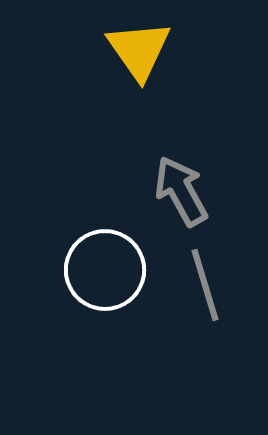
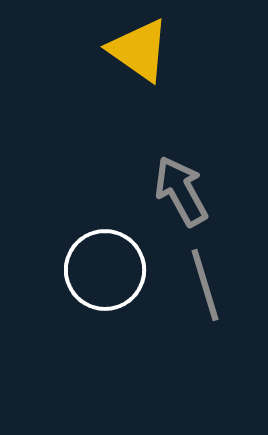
yellow triangle: rotated 20 degrees counterclockwise
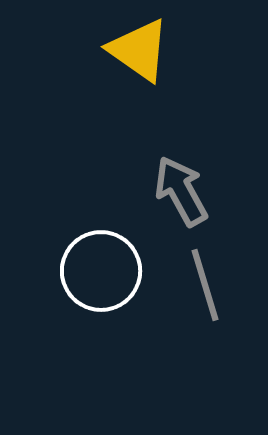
white circle: moved 4 px left, 1 px down
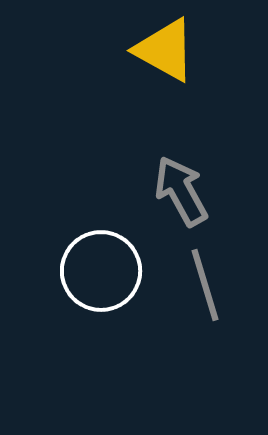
yellow triangle: moved 26 px right; rotated 6 degrees counterclockwise
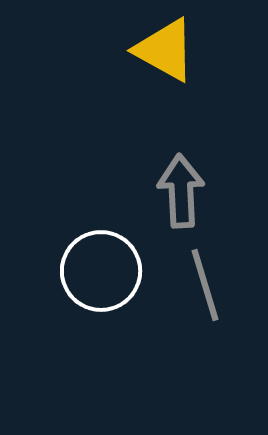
gray arrow: rotated 26 degrees clockwise
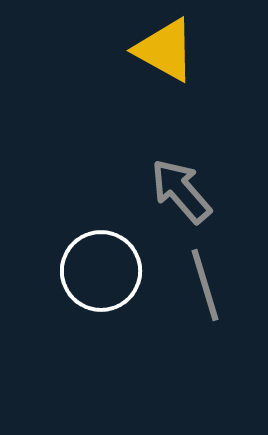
gray arrow: rotated 38 degrees counterclockwise
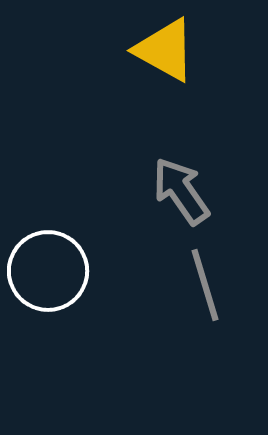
gray arrow: rotated 6 degrees clockwise
white circle: moved 53 px left
